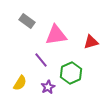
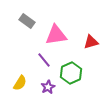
purple line: moved 3 px right
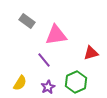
red triangle: moved 11 px down
green hexagon: moved 5 px right, 9 px down
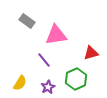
green hexagon: moved 3 px up
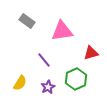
pink triangle: moved 6 px right, 4 px up
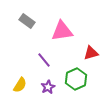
yellow semicircle: moved 2 px down
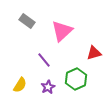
pink triangle: rotated 35 degrees counterclockwise
red triangle: moved 3 px right
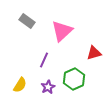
purple line: rotated 63 degrees clockwise
green hexagon: moved 2 px left
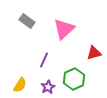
pink triangle: moved 2 px right, 2 px up
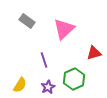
purple line: rotated 42 degrees counterclockwise
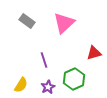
pink triangle: moved 6 px up
yellow semicircle: moved 1 px right
